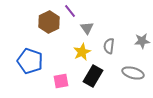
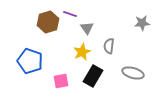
purple line: moved 3 px down; rotated 32 degrees counterclockwise
brown hexagon: moved 1 px left; rotated 10 degrees clockwise
gray star: moved 18 px up
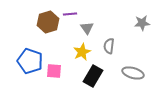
purple line: rotated 24 degrees counterclockwise
pink square: moved 7 px left, 10 px up; rotated 14 degrees clockwise
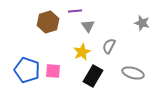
purple line: moved 5 px right, 3 px up
gray star: rotated 21 degrees clockwise
gray triangle: moved 1 px right, 2 px up
gray semicircle: rotated 21 degrees clockwise
blue pentagon: moved 3 px left, 9 px down
pink square: moved 1 px left
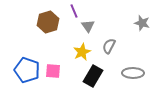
purple line: moved 1 px left; rotated 72 degrees clockwise
gray ellipse: rotated 15 degrees counterclockwise
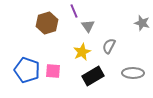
brown hexagon: moved 1 px left, 1 px down
black rectangle: rotated 30 degrees clockwise
